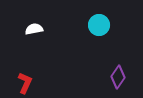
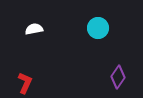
cyan circle: moved 1 px left, 3 px down
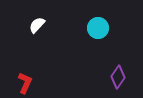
white semicircle: moved 3 px right, 4 px up; rotated 36 degrees counterclockwise
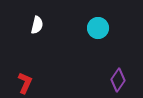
white semicircle: rotated 150 degrees clockwise
purple diamond: moved 3 px down
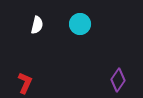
cyan circle: moved 18 px left, 4 px up
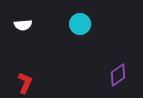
white semicircle: moved 14 px left; rotated 72 degrees clockwise
purple diamond: moved 5 px up; rotated 20 degrees clockwise
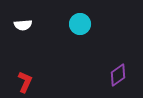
red L-shape: moved 1 px up
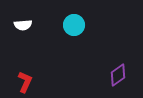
cyan circle: moved 6 px left, 1 px down
